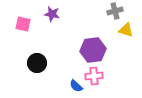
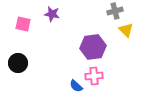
yellow triangle: rotated 28 degrees clockwise
purple hexagon: moved 3 px up
black circle: moved 19 px left
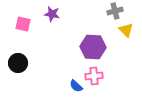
purple hexagon: rotated 10 degrees clockwise
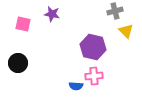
yellow triangle: moved 1 px down
purple hexagon: rotated 10 degrees clockwise
blue semicircle: rotated 40 degrees counterclockwise
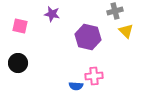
pink square: moved 3 px left, 2 px down
purple hexagon: moved 5 px left, 10 px up
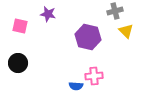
purple star: moved 4 px left
